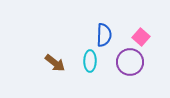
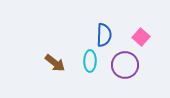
purple circle: moved 5 px left, 3 px down
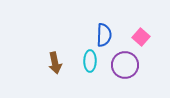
brown arrow: rotated 40 degrees clockwise
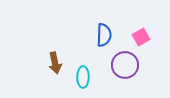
pink square: rotated 18 degrees clockwise
cyan ellipse: moved 7 px left, 16 px down
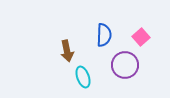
pink square: rotated 12 degrees counterclockwise
brown arrow: moved 12 px right, 12 px up
cyan ellipse: rotated 20 degrees counterclockwise
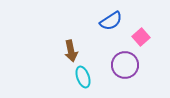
blue semicircle: moved 7 px right, 14 px up; rotated 55 degrees clockwise
brown arrow: moved 4 px right
